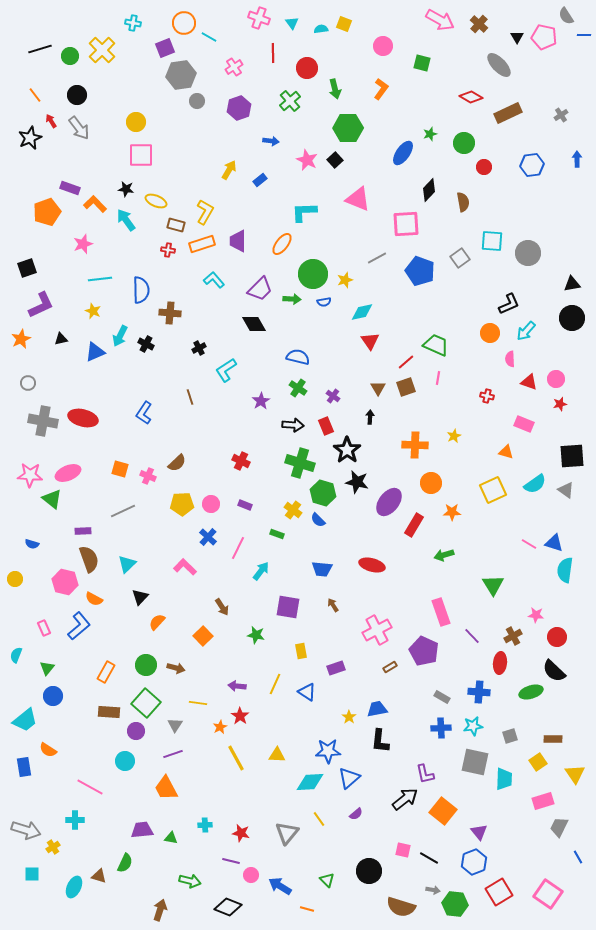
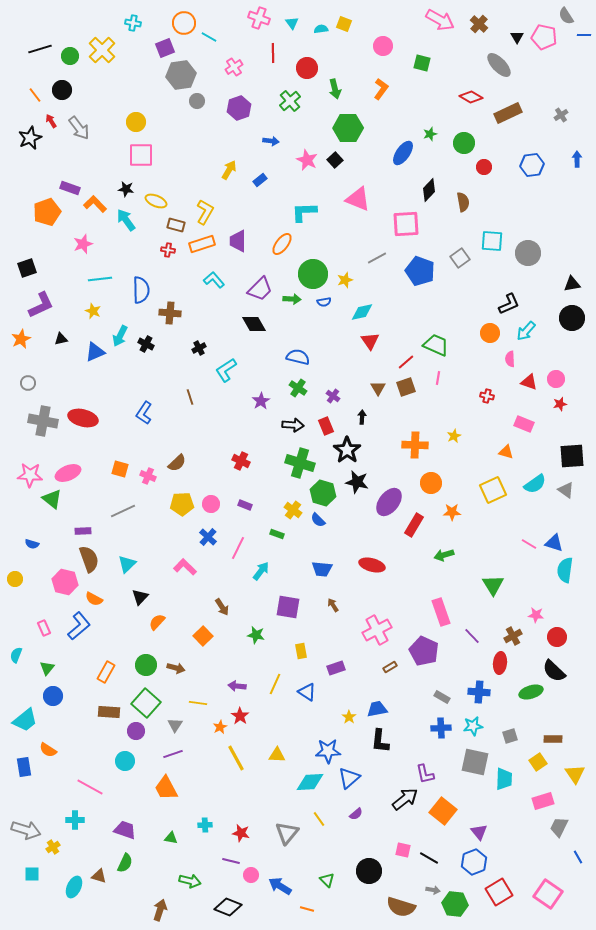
black circle at (77, 95): moved 15 px left, 5 px up
black arrow at (370, 417): moved 8 px left
purple trapezoid at (142, 830): moved 17 px left; rotated 25 degrees clockwise
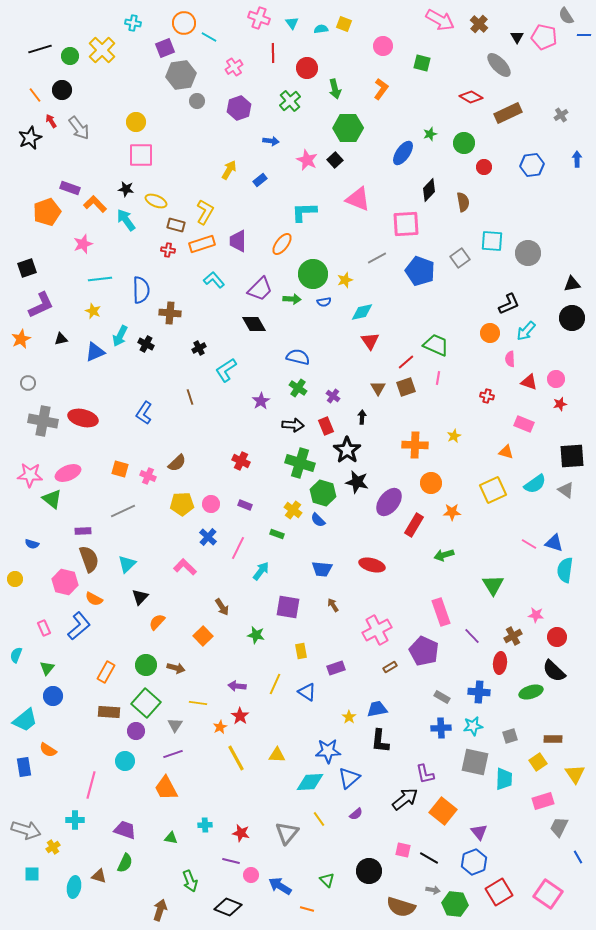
pink line at (90, 787): moved 1 px right, 2 px up; rotated 76 degrees clockwise
green arrow at (190, 881): rotated 55 degrees clockwise
cyan ellipse at (74, 887): rotated 15 degrees counterclockwise
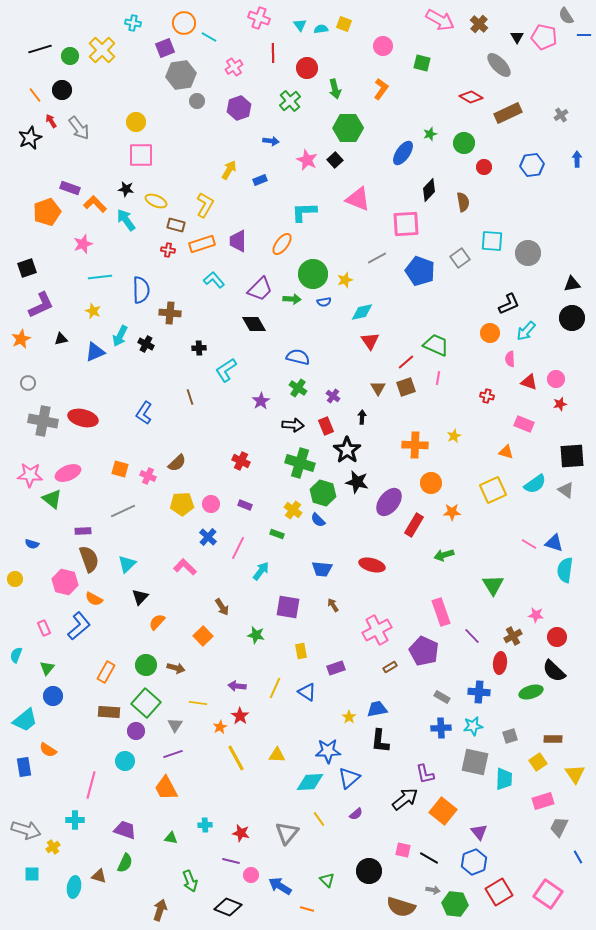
cyan triangle at (292, 23): moved 8 px right, 2 px down
blue rectangle at (260, 180): rotated 16 degrees clockwise
yellow L-shape at (205, 212): moved 7 px up
cyan line at (100, 279): moved 2 px up
black cross at (199, 348): rotated 24 degrees clockwise
yellow line at (275, 684): moved 4 px down
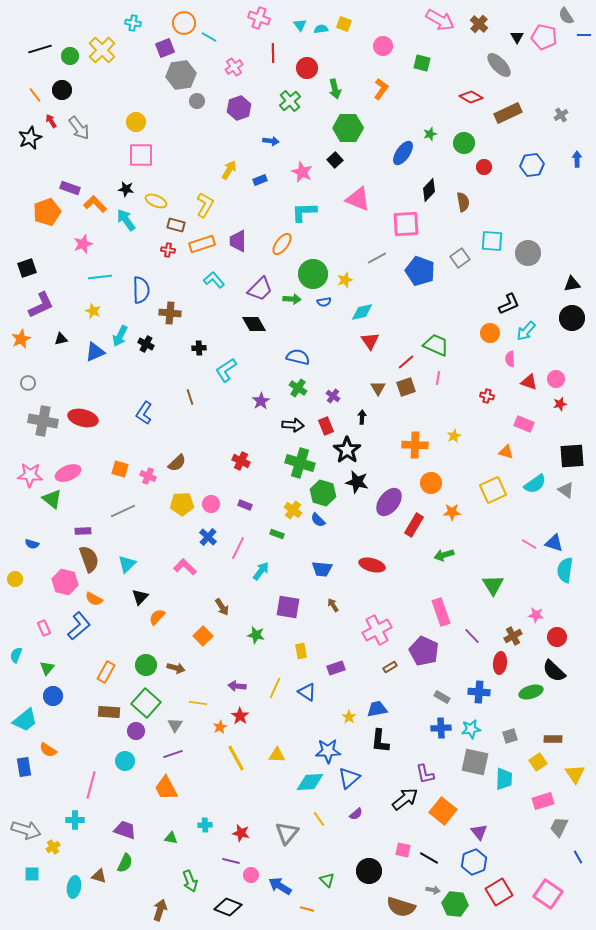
pink star at (307, 160): moved 5 px left, 12 px down
orange semicircle at (157, 622): moved 5 px up
cyan star at (473, 726): moved 2 px left, 3 px down
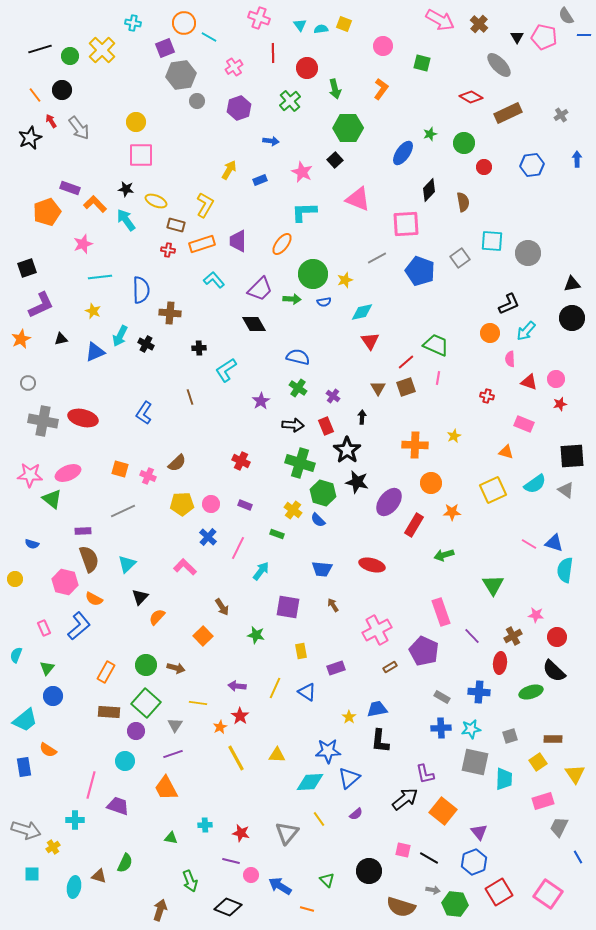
purple trapezoid at (125, 830): moved 7 px left, 24 px up
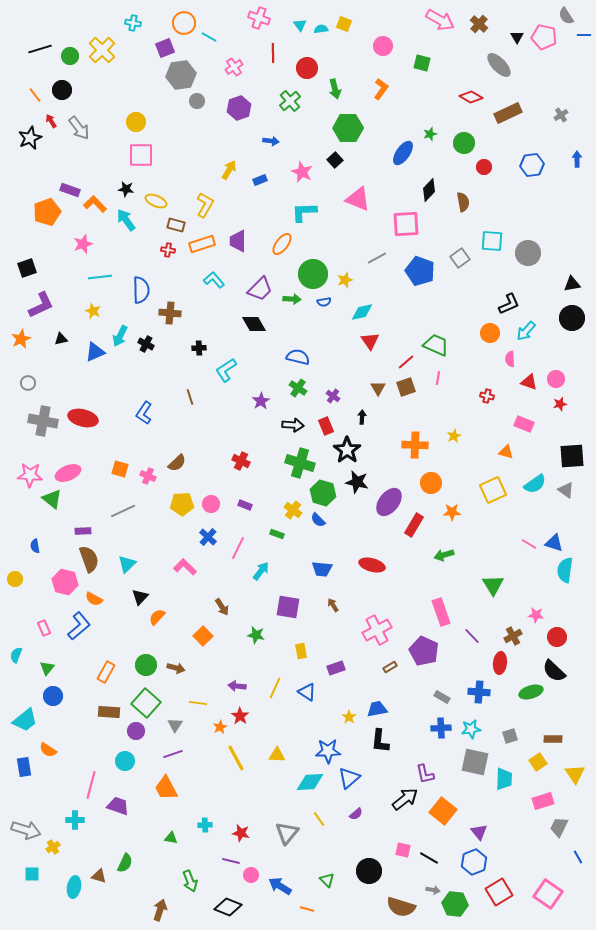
purple rectangle at (70, 188): moved 2 px down
blue semicircle at (32, 544): moved 3 px right, 2 px down; rotated 64 degrees clockwise
